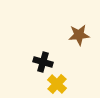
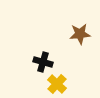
brown star: moved 1 px right, 1 px up
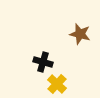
brown star: rotated 20 degrees clockwise
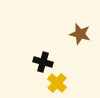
yellow cross: moved 1 px up
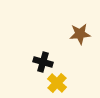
brown star: rotated 20 degrees counterclockwise
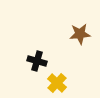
black cross: moved 6 px left, 1 px up
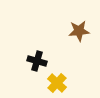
brown star: moved 1 px left, 3 px up
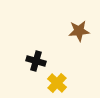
black cross: moved 1 px left
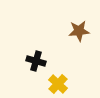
yellow cross: moved 1 px right, 1 px down
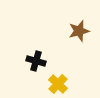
brown star: rotated 10 degrees counterclockwise
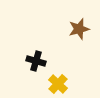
brown star: moved 2 px up
